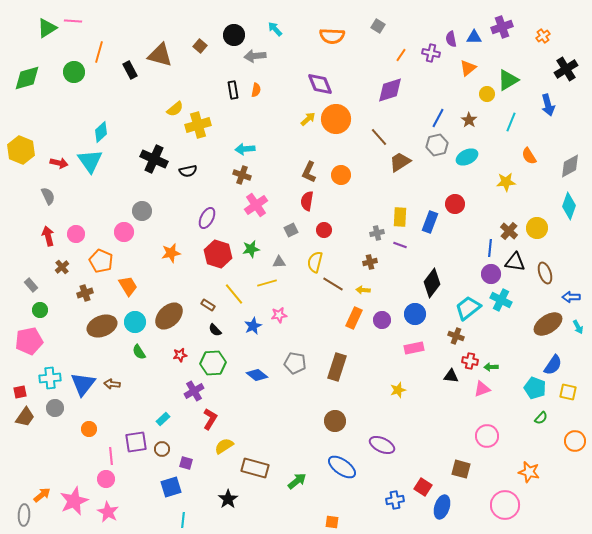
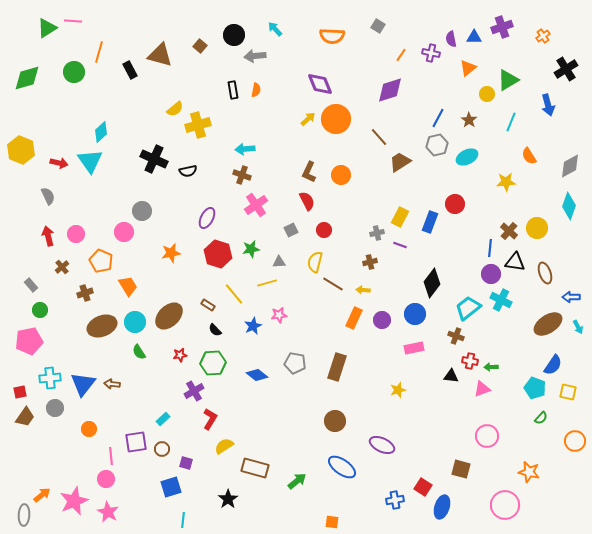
red semicircle at (307, 201): rotated 144 degrees clockwise
yellow rectangle at (400, 217): rotated 24 degrees clockwise
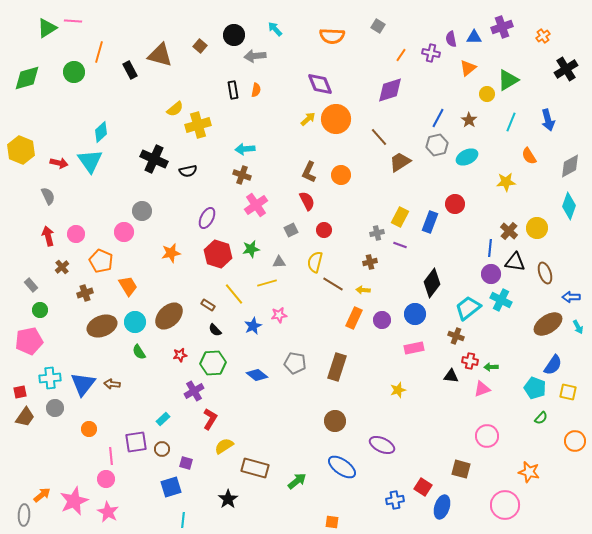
blue arrow at (548, 105): moved 15 px down
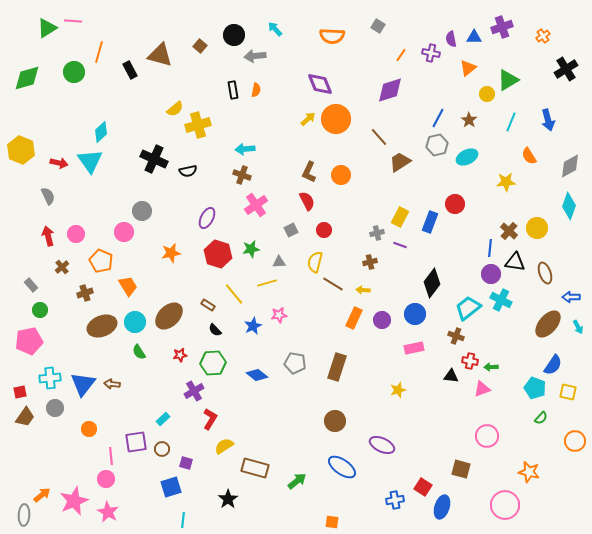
brown ellipse at (548, 324): rotated 16 degrees counterclockwise
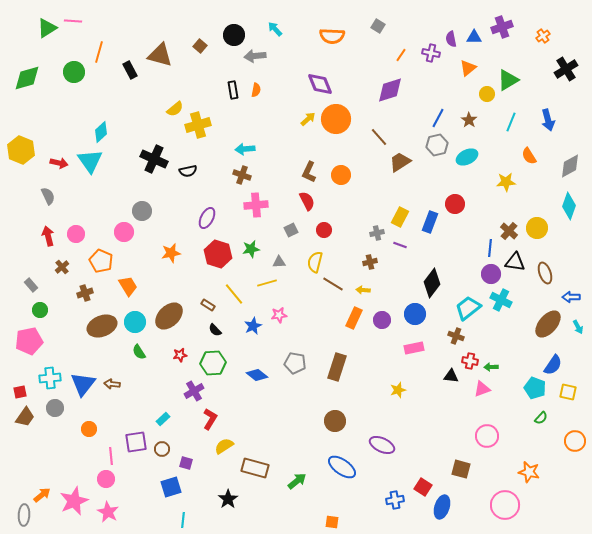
pink cross at (256, 205): rotated 30 degrees clockwise
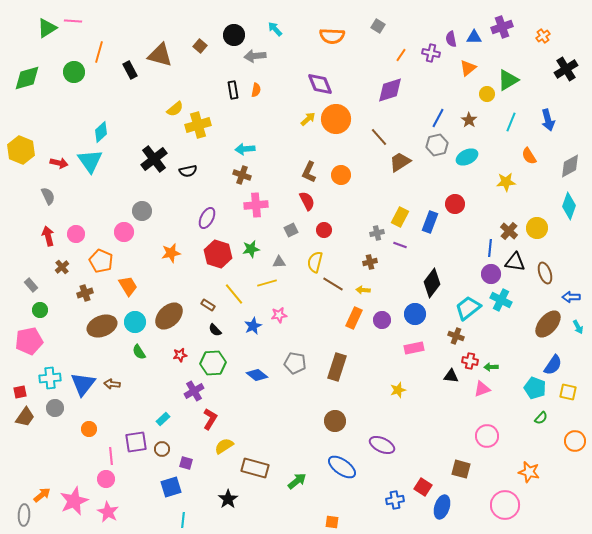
black cross at (154, 159): rotated 28 degrees clockwise
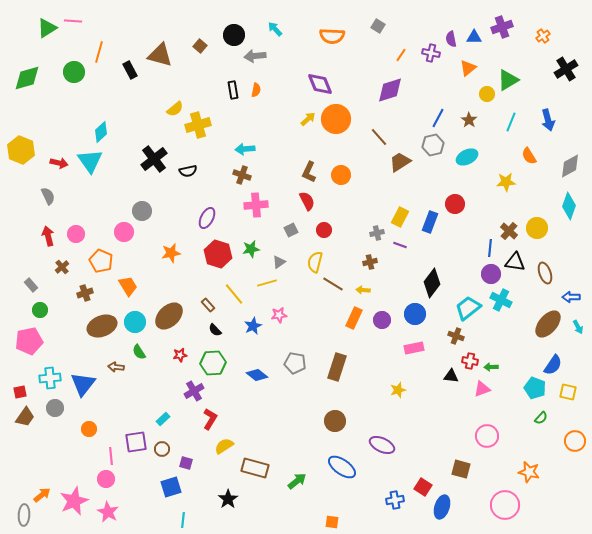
gray hexagon at (437, 145): moved 4 px left
gray triangle at (279, 262): rotated 32 degrees counterclockwise
brown rectangle at (208, 305): rotated 16 degrees clockwise
brown arrow at (112, 384): moved 4 px right, 17 px up
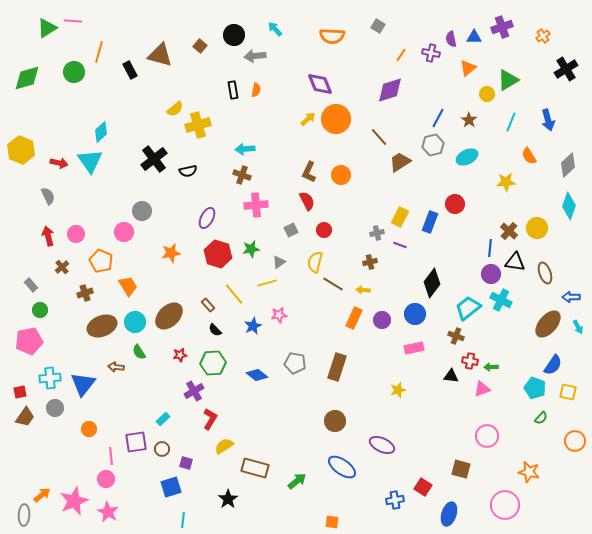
gray diamond at (570, 166): moved 2 px left, 1 px up; rotated 15 degrees counterclockwise
blue ellipse at (442, 507): moved 7 px right, 7 px down
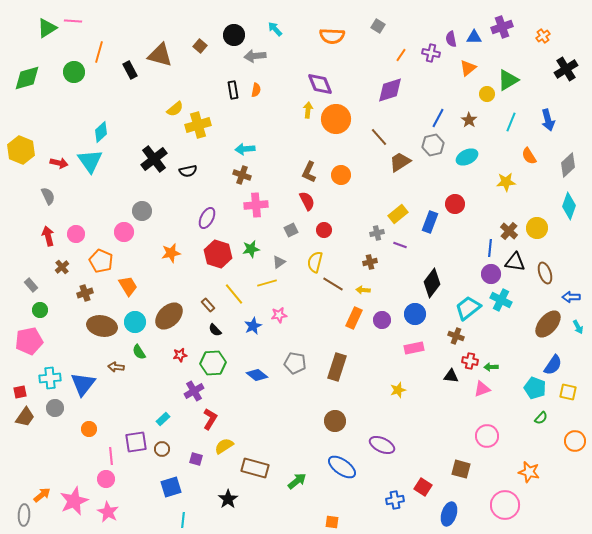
yellow arrow at (308, 119): moved 9 px up; rotated 42 degrees counterclockwise
yellow rectangle at (400, 217): moved 2 px left, 3 px up; rotated 24 degrees clockwise
brown ellipse at (102, 326): rotated 32 degrees clockwise
purple square at (186, 463): moved 10 px right, 4 px up
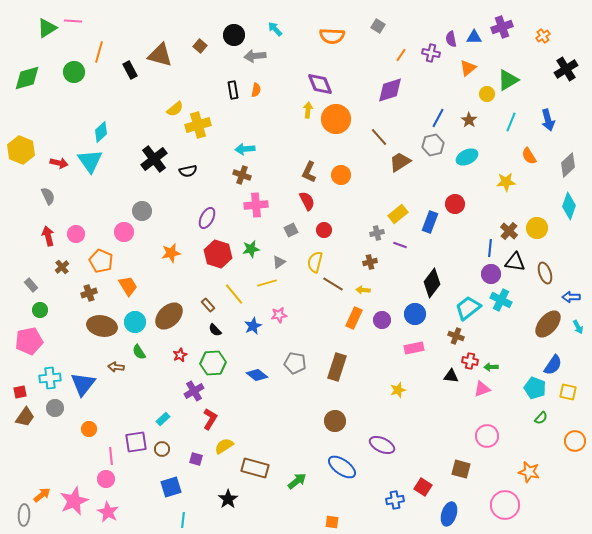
brown cross at (85, 293): moved 4 px right
red star at (180, 355): rotated 16 degrees counterclockwise
